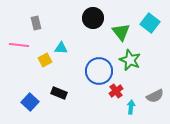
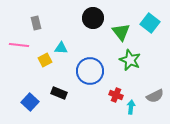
blue circle: moved 9 px left
red cross: moved 4 px down; rotated 32 degrees counterclockwise
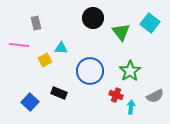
green star: moved 11 px down; rotated 15 degrees clockwise
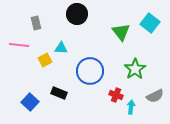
black circle: moved 16 px left, 4 px up
green star: moved 5 px right, 2 px up
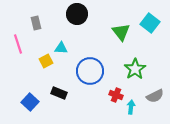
pink line: moved 1 px left, 1 px up; rotated 66 degrees clockwise
yellow square: moved 1 px right, 1 px down
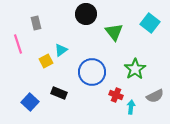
black circle: moved 9 px right
green triangle: moved 7 px left
cyan triangle: moved 2 px down; rotated 40 degrees counterclockwise
blue circle: moved 2 px right, 1 px down
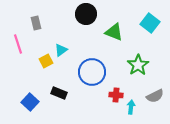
green triangle: rotated 30 degrees counterclockwise
green star: moved 3 px right, 4 px up
red cross: rotated 16 degrees counterclockwise
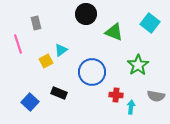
gray semicircle: moved 1 px right; rotated 36 degrees clockwise
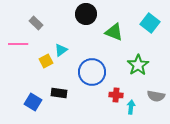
gray rectangle: rotated 32 degrees counterclockwise
pink line: rotated 72 degrees counterclockwise
black rectangle: rotated 14 degrees counterclockwise
blue square: moved 3 px right; rotated 12 degrees counterclockwise
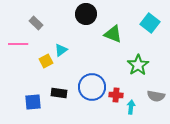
green triangle: moved 1 px left, 2 px down
blue circle: moved 15 px down
blue square: rotated 36 degrees counterclockwise
